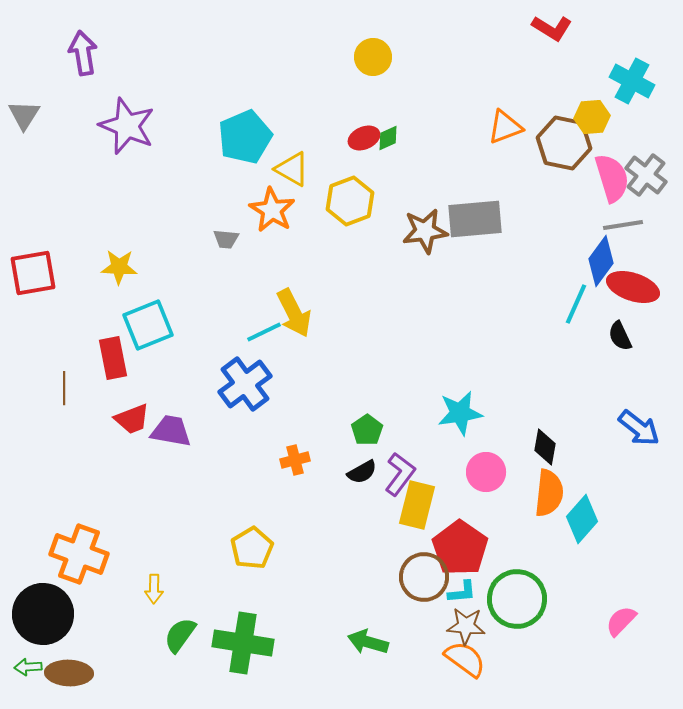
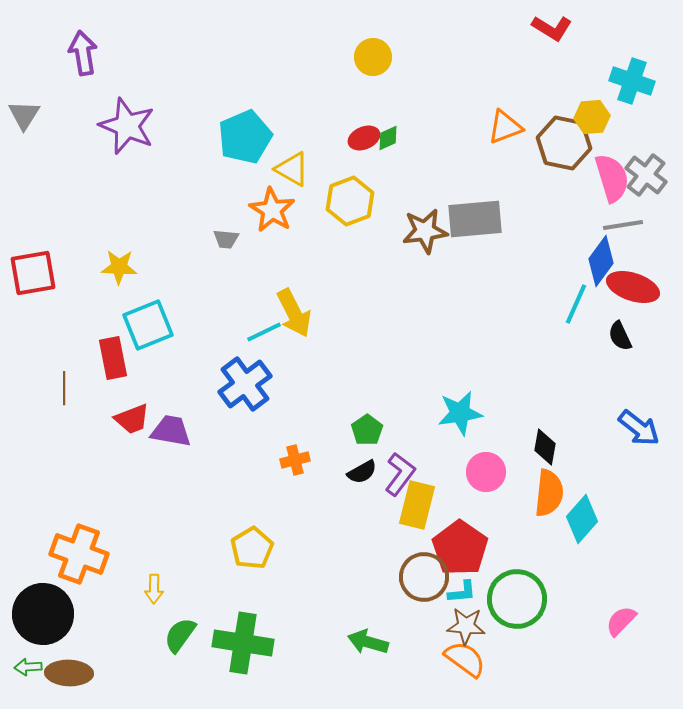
cyan cross at (632, 81): rotated 9 degrees counterclockwise
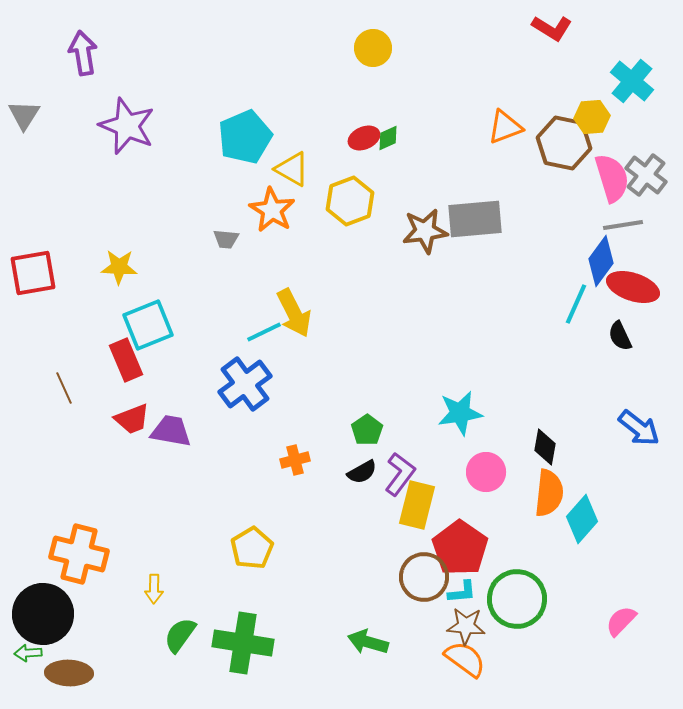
yellow circle at (373, 57): moved 9 px up
cyan cross at (632, 81): rotated 21 degrees clockwise
red rectangle at (113, 358): moved 13 px right, 2 px down; rotated 12 degrees counterclockwise
brown line at (64, 388): rotated 24 degrees counterclockwise
orange cross at (79, 554): rotated 6 degrees counterclockwise
green arrow at (28, 667): moved 14 px up
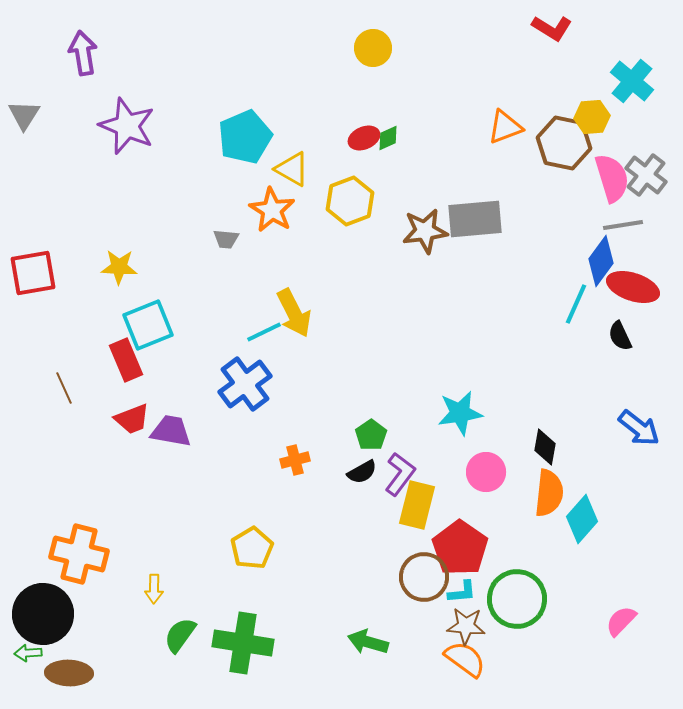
green pentagon at (367, 430): moved 4 px right, 5 px down
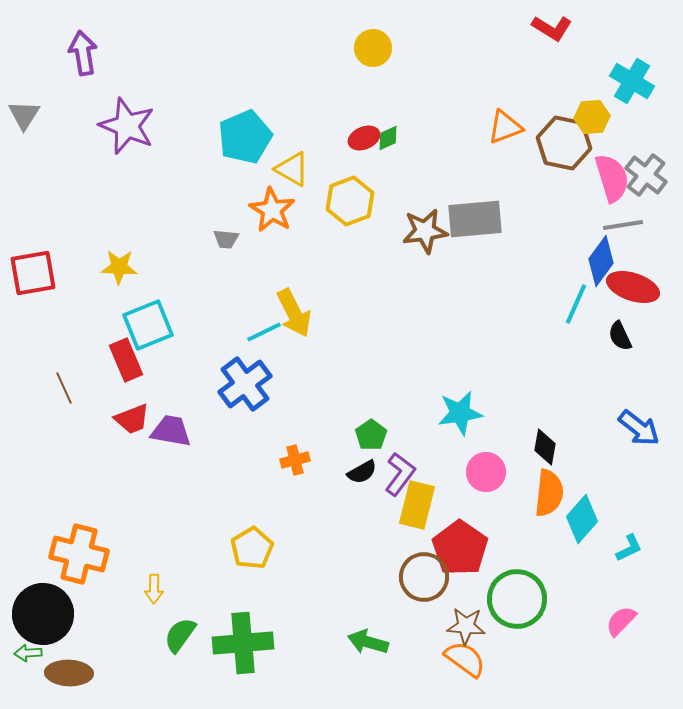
cyan cross at (632, 81): rotated 9 degrees counterclockwise
cyan L-shape at (462, 592): moved 167 px right, 44 px up; rotated 20 degrees counterclockwise
green cross at (243, 643): rotated 14 degrees counterclockwise
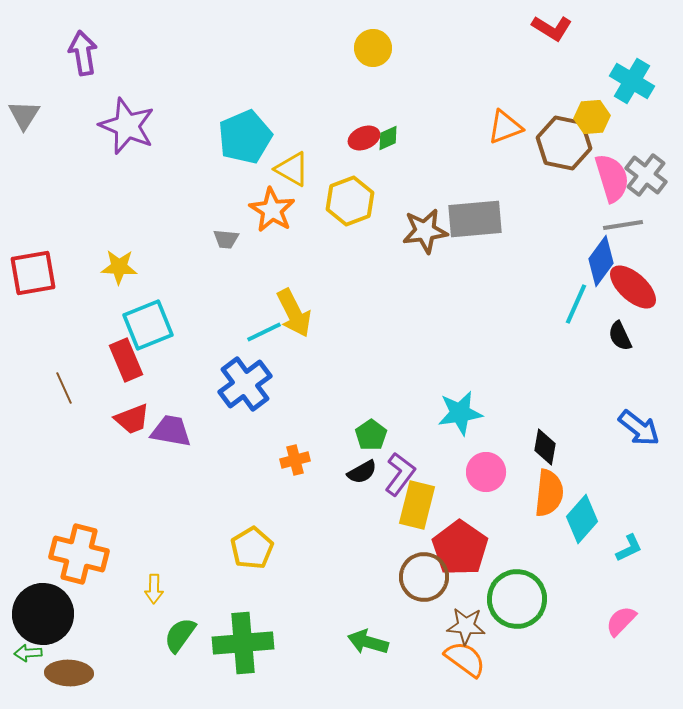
red ellipse at (633, 287): rotated 24 degrees clockwise
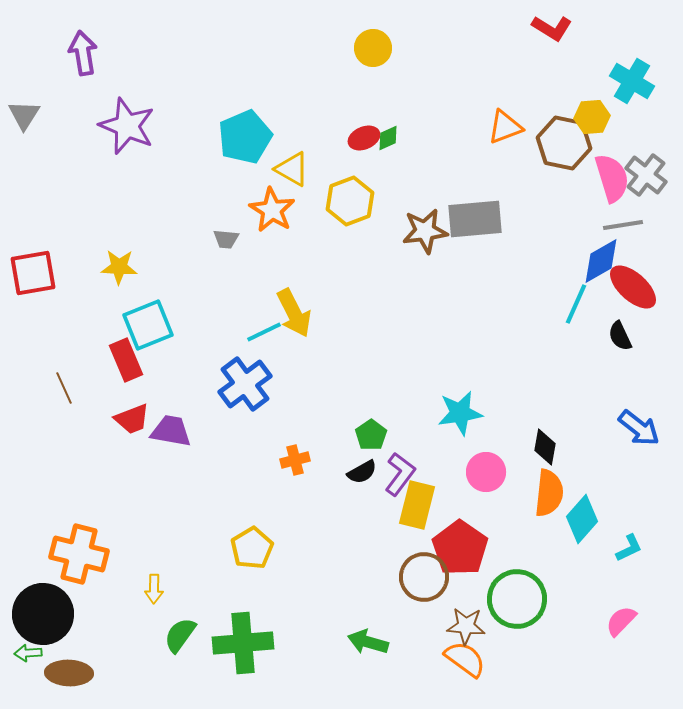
blue diamond at (601, 261): rotated 24 degrees clockwise
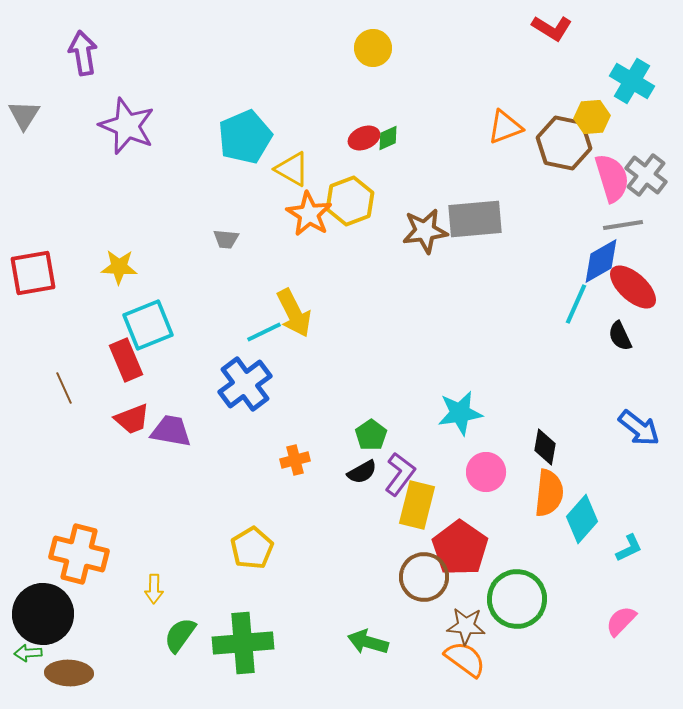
orange star at (272, 210): moved 37 px right, 4 px down
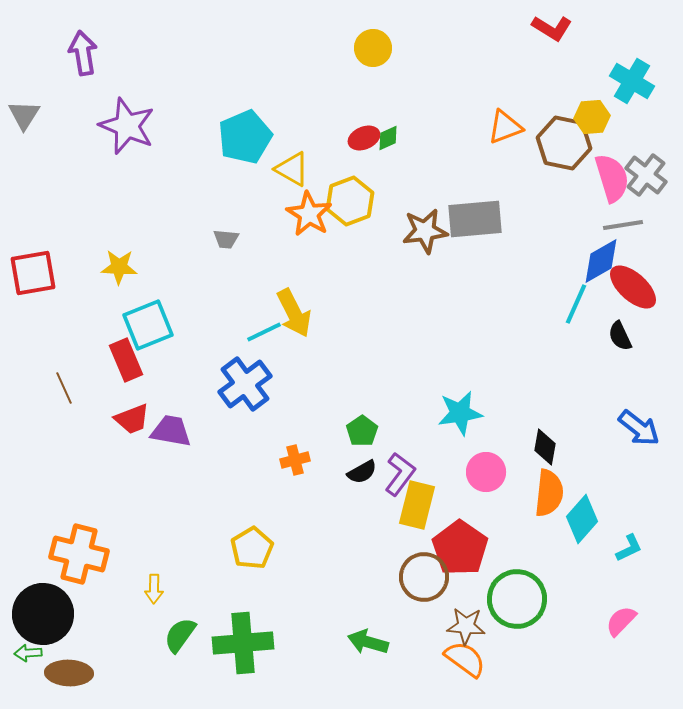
green pentagon at (371, 435): moved 9 px left, 4 px up
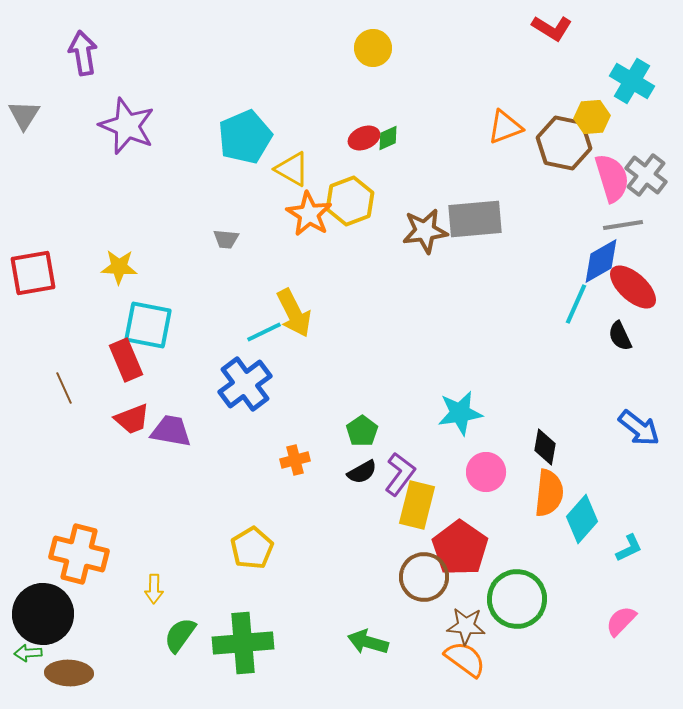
cyan square at (148, 325): rotated 33 degrees clockwise
